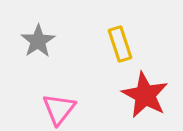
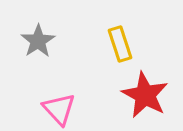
pink triangle: rotated 21 degrees counterclockwise
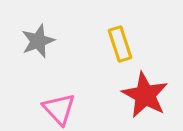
gray star: rotated 12 degrees clockwise
